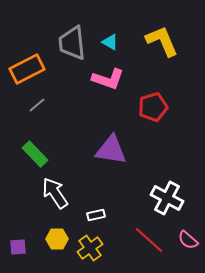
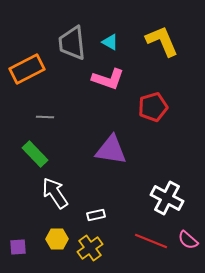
gray line: moved 8 px right, 12 px down; rotated 42 degrees clockwise
red line: moved 2 px right, 1 px down; rotated 20 degrees counterclockwise
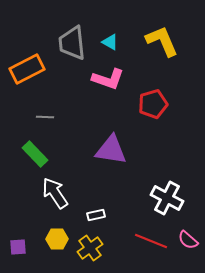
red pentagon: moved 3 px up
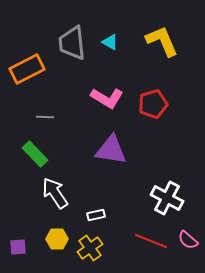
pink L-shape: moved 1 px left, 19 px down; rotated 12 degrees clockwise
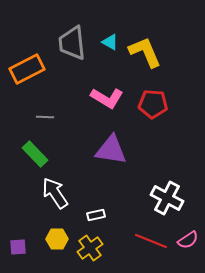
yellow L-shape: moved 17 px left, 11 px down
red pentagon: rotated 20 degrees clockwise
pink semicircle: rotated 75 degrees counterclockwise
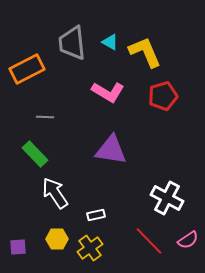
pink L-shape: moved 1 px right, 6 px up
red pentagon: moved 10 px right, 8 px up; rotated 20 degrees counterclockwise
red line: moved 2 px left; rotated 24 degrees clockwise
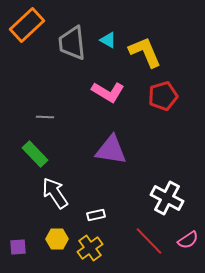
cyan triangle: moved 2 px left, 2 px up
orange rectangle: moved 44 px up; rotated 16 degrees counterclockwise
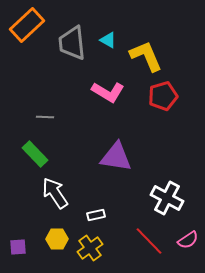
yellow L-shape: moved 1 px right, 4 px down
purple triangle: moved 5 px right, 7 px down
